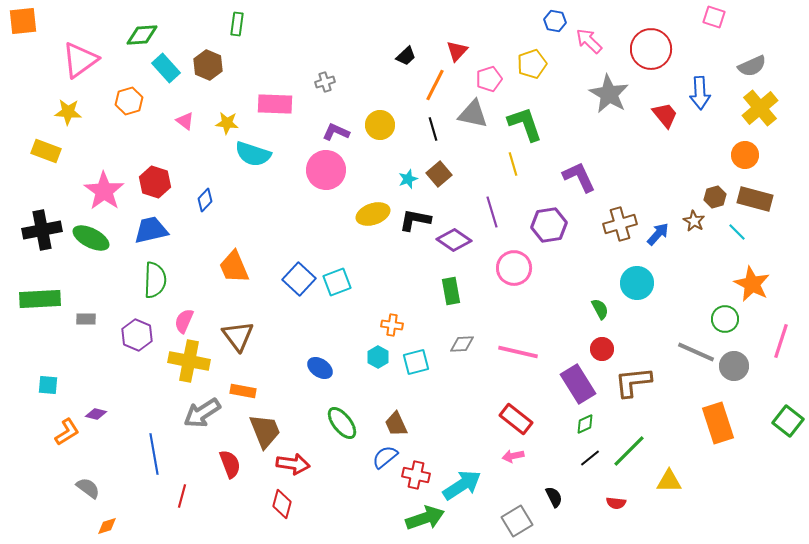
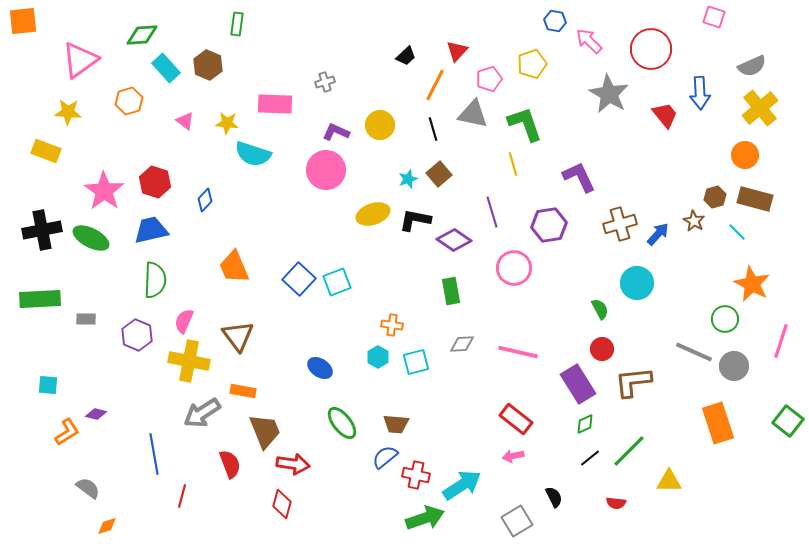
gray line at (696, 352): moved 2 px left
brown trapezoid at (396, 424): rotated 60 degrees counterclockwise
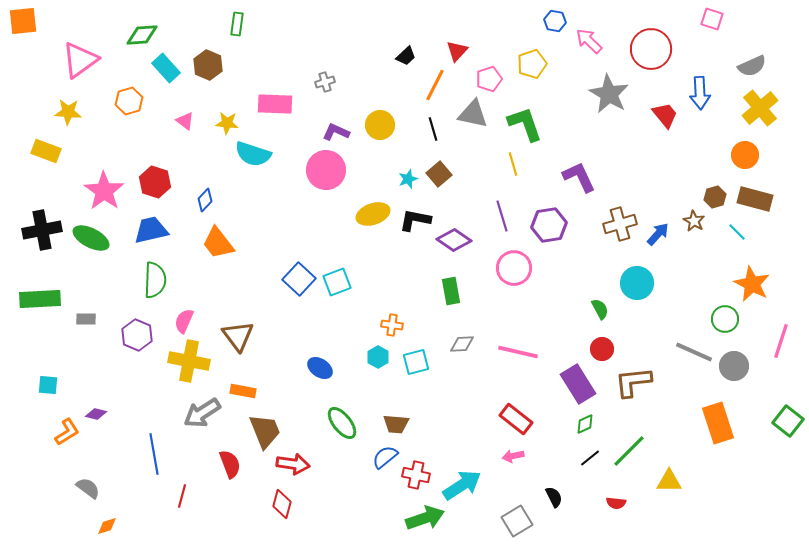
pink square at (714, 17): moved 2 px left, 2 px down
purple line at (492, 212): moved 10 px right, 4 px down
orange trapezoid at (234, 267): moved 16 px left, 24 px up; rotated 15 degrees counterclockwise
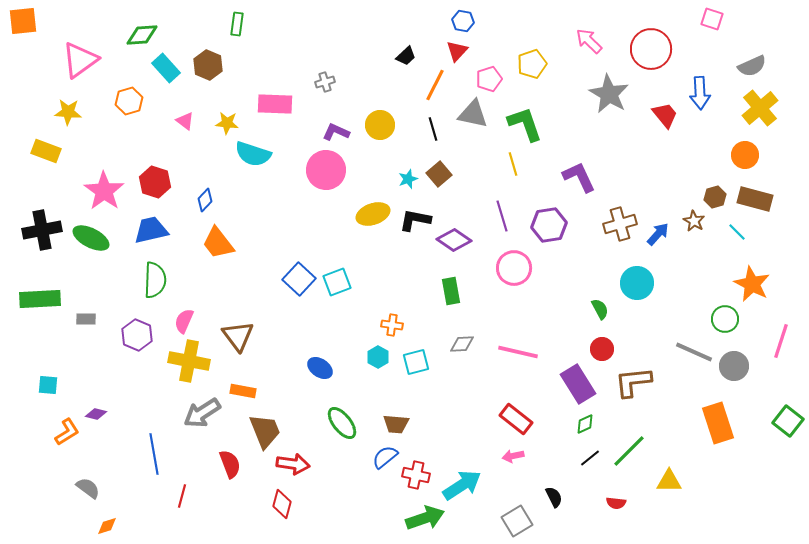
blue hexagon at (555, 21): moved 92 px left
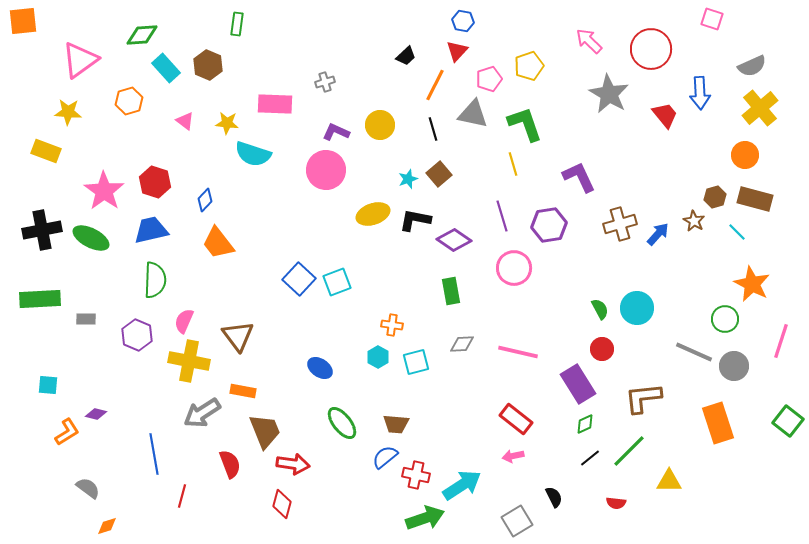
yellow pentagon at (532, 64): moved 3 px left, 2 px down
cyan circle at (637, 283): moved 25 px down
brown L-shape at (633, 382): moved 10 px right, 16 px down
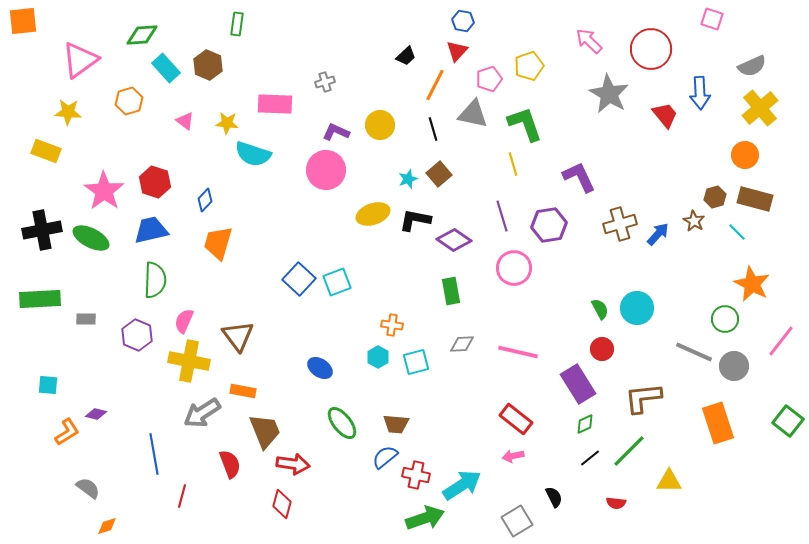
orange trapezoid at (218, 243): rotated 54 degrees clockwise
pink line at (781, 341): rotated 20 degrees clockwise
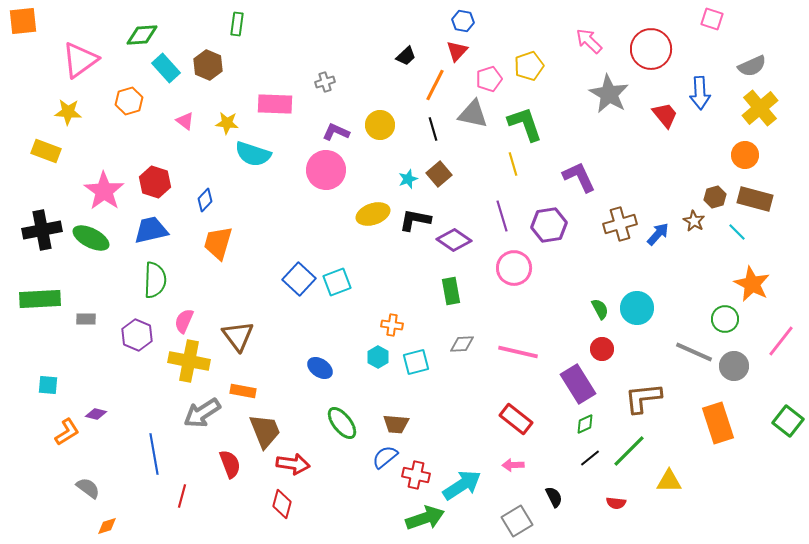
pink arrow at (513, 456): moved 9 px down; rotated 10 degrees clockwise
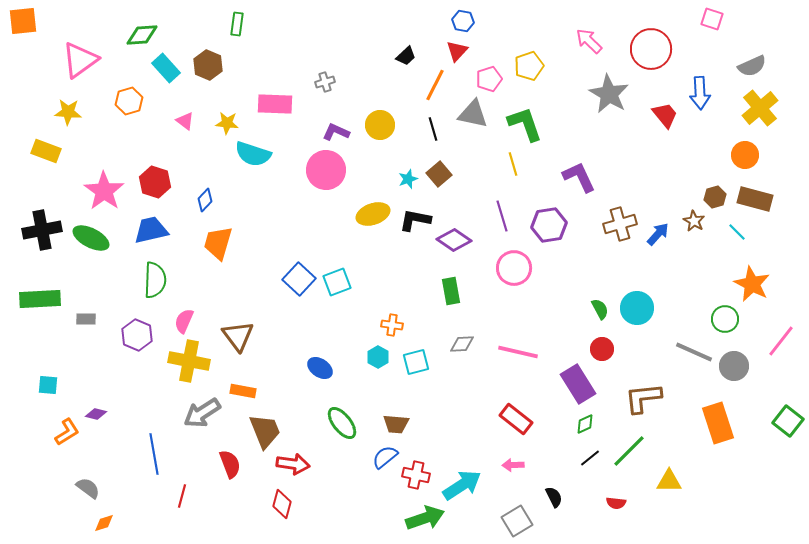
orange diamond at (107, 526): moved 3 px left, 3 px up
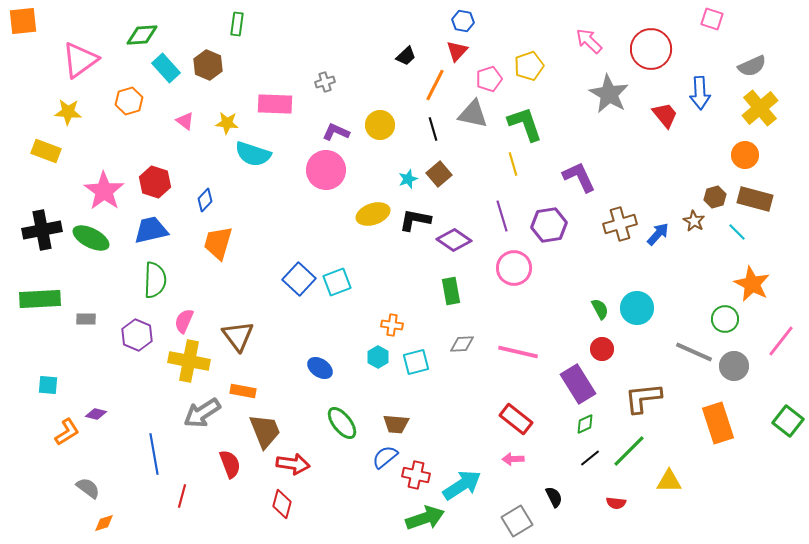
pink arrow at (513, 465): moved 6 px up
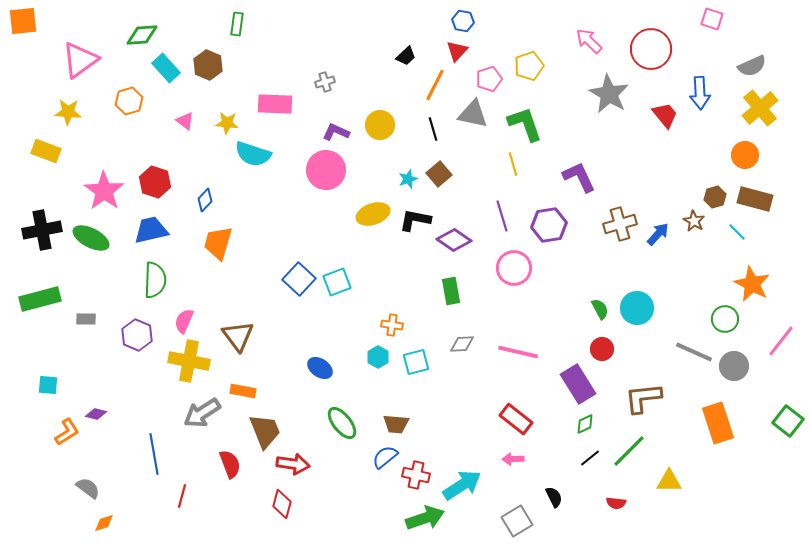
green rectangle at (40, 299): rotated 12 degrees counterclockwise
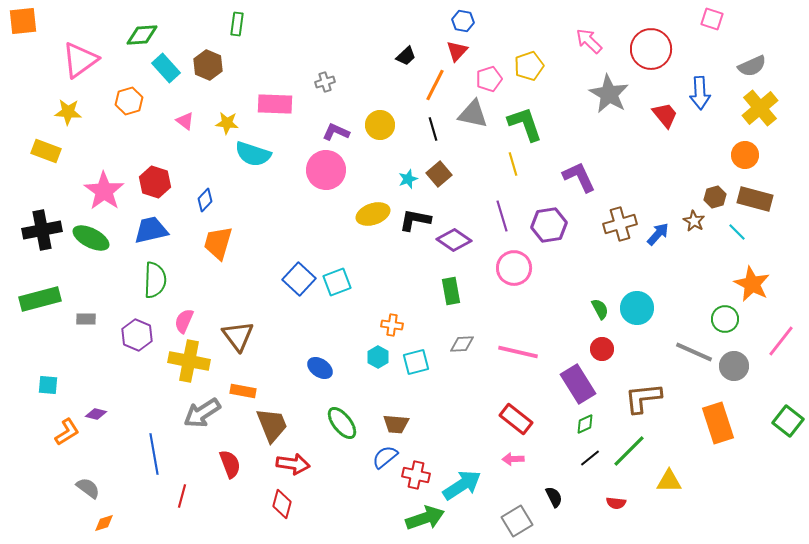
brown trapezoid at (265, 431): moved 7 px right, 6 px up
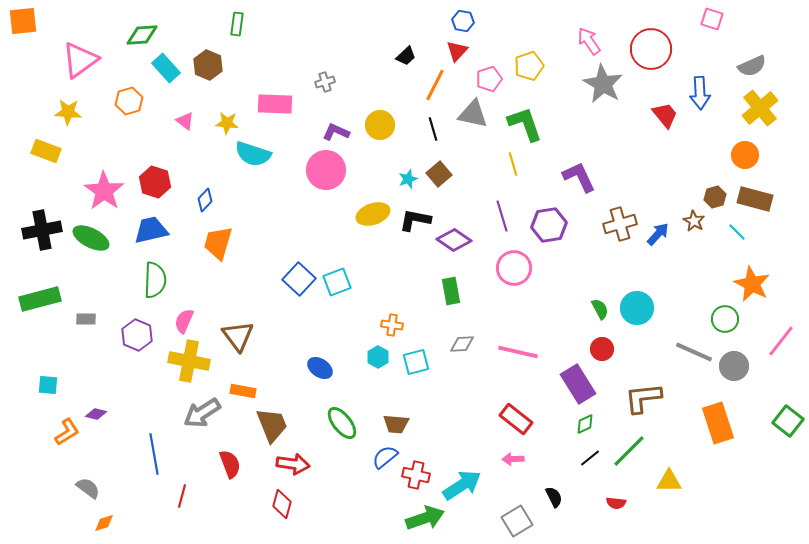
pink arrow at (589, 41): rotated 12 degrees clockwise
gray star at (609, 94): moved 6 px left, 10 px up
